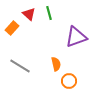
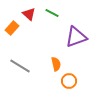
green line: moved 3 px right; rotated 48 degrees counterclockwise
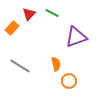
red triangle: rotated 32 degrees clockwise
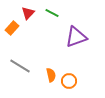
red triangle: moved 1 px left, 1 px up
orange semicircle: moved 5 px left, 11 px down
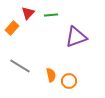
green line: moved 1 px left, 2 px down; rotated 32 degrees counterclockwise
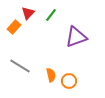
green line: rotated 48 degrees counterclockwise
orange rectangle: moved 2 px right, 1 px up
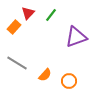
gray line: moved 3 px left, 3 px up
orange semicircle: moved 6 px left; rotated 56 degrees clockwise
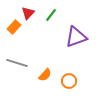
gray line: rotated 15 degrees counterclockwise
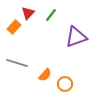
orange circle: moved 4 px left, 3 px down
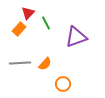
green line: moved 5 px left, 8 px down; rotated 64 degrees counterclockwise
orange rectangle: moved 5 px right, 2 px down
gray line: moved 3 px right; rotated 20 degrees counterclockwise
orange semicircle: moved 11 px up
orange circle: moved 2 px left
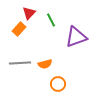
red triangle: moved 1 px right
green line: moved 5 px right, 3 px up
orange semicircle: rotated 32 degrees clockwise
orange circle: moved 5 px left
